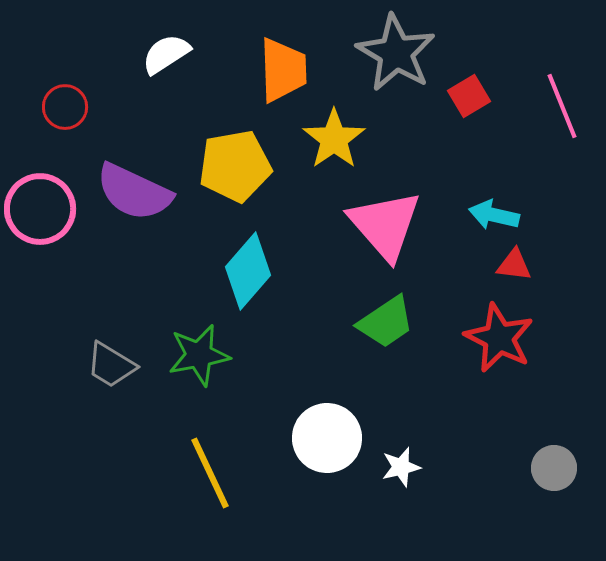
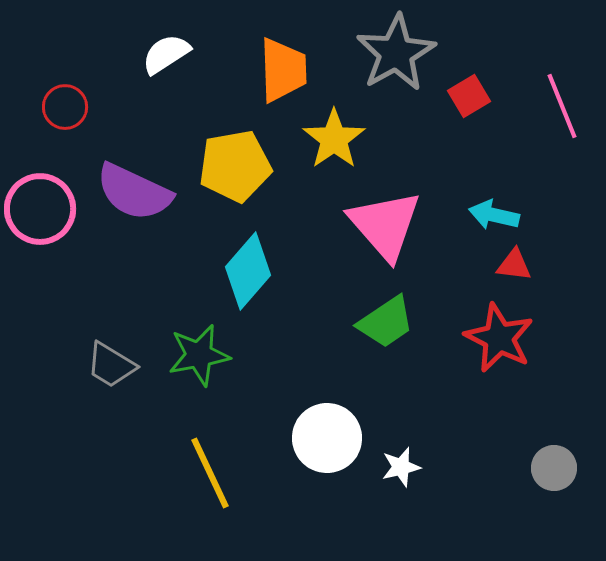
gray star: rotated 12 degrees clockwise
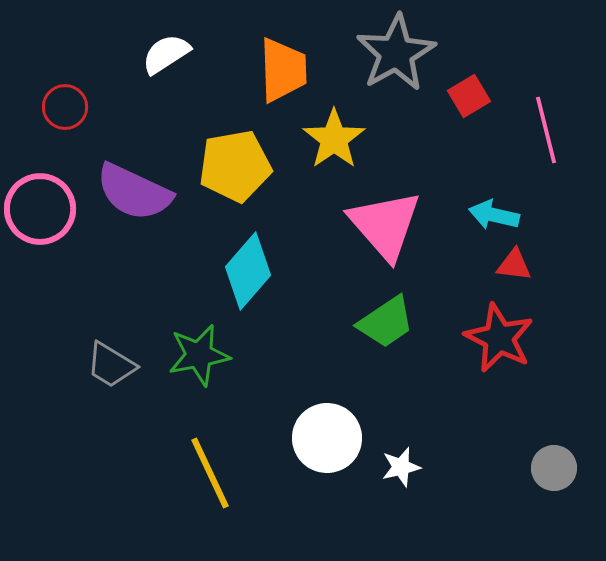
pink line: moved 16 px left, 24 px down; rotated 8 degrees clockwise
